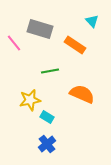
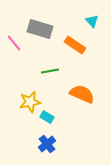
yellow star: moved 2 px down
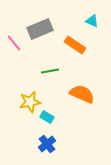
cyan triangle: rotated 24 degrees counterclockwise
gray rectangle: rotated 40 degrees counterclockwise
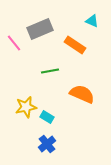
yellow star: moved 4 px left, 5 px down
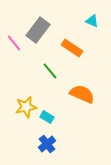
gray rectangle: moved 2 px left, 1 px down; rotated 30 degrees counterclockwise
orange rectangle: moved 3 px left, 3 px down
green line: rotated 60 degrees clockwise
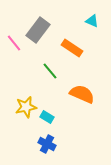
blue cross: rotated 24 degrees counterclockwise
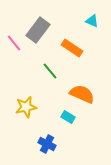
cyan rectangle: moved 21 px right
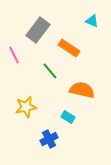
pink line: moved 12 px down; rotated 12 degrees clockwise
orange rectangle: moved 3 px left
orange semicircle: moved 4 px up; rotated 10 degrees counterclockwise
blue cross: moved 2 px right, 5 px up; rotated 36 degrees clockwise
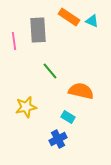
gray rectangle: rotated 40 degrees counterclockwise
orange rectangle: moved 31 px up
pink line: moved 14 px up; rotated 18 degrees clockwise
orange semicircle: moved 1 px left, 1 px down
blue cross: moved 9 px right
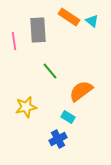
cyan triangle: rotated 16 degrees clockwise
orange semicircle: rotated 50 degrees counterclockwise
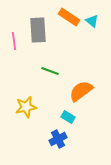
green line: rotated 30 degrees counterclockwise
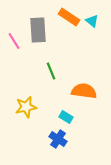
pink line: rotated 24 degrees counterclockwise
green line: moved 1 px right; rotated 48 degrees clockwise
orange semicircle: moved 3 px right; rotated 45 degrees clockwise
cyan rectangle: moved 2 px left
blue cross: rotated 30 degrees counterclockwise
